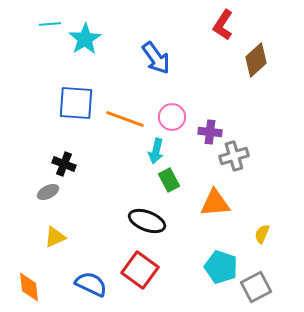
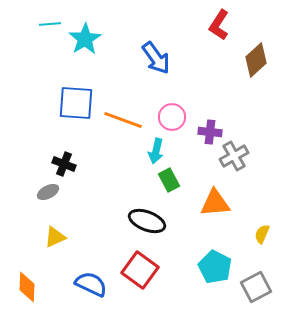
red L-shape: moved 4 px left
orange line: moved 2 px left, 1 px down
gray cross: rotated 12 degrees counterclockwise
cyan pentagon: moved 6 px left; rotated 8 degrees clockwise
orange diamond: moved 2 px left; rotated 8 degrees clockwise
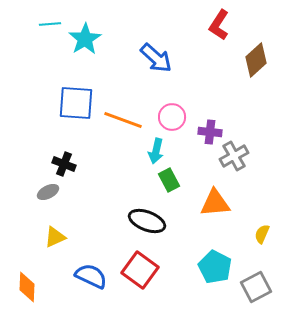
blue arrow: rotated 12 degrees counterclockwise
blue semicircle: moved 8 px up
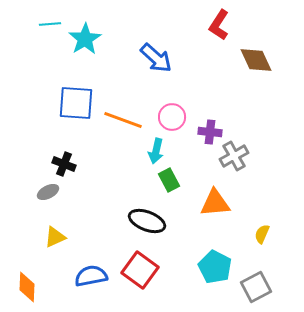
brown diamond: rotated 72 degrees counterclockwise
blue semicircle: rotated 36 degrees counterclockwise
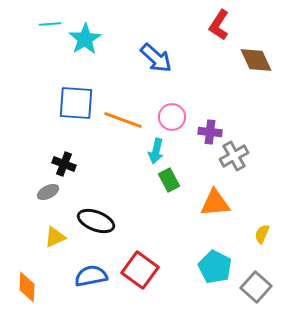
black ellipse: moved 51 px left
gray square: rotated 20 degrees counterclockwise
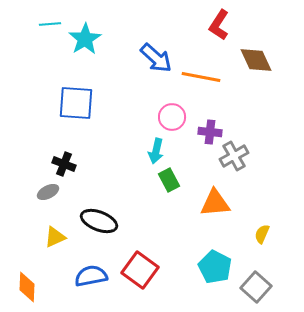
orange line: moved 78 px right, 43 px up; rotated 9 degrees counterclockwise
black ellipse: moved 3 px right
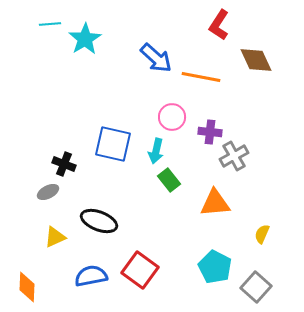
blue square: moved 37 px right, 41 px down; rotated 9 degrees clockwise
green rectangle: rotated 10 degrees counterclockwise
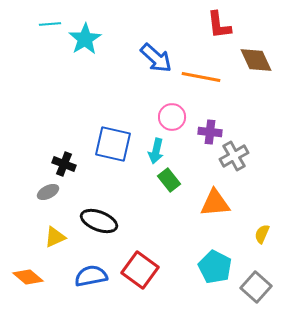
red L-shape: rotated 40 degrees counterclockwise
orange diamond: moved 1 px right, 10 px up; rotated 52 degrees counterclockwise
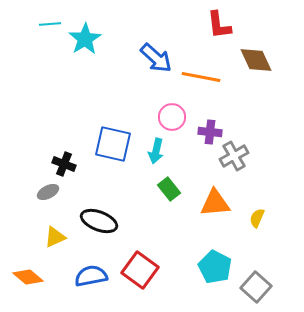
green rectangle: moved 9 px down
yellow semicircle: moved 5 px left, 16 px up
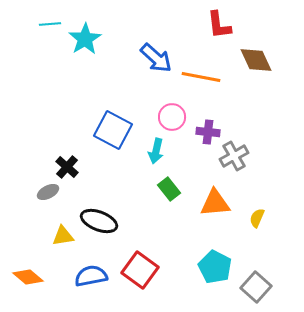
purple cross: moved 2 px left
blue square: moved 14 px up; rotated 15 degrees clockwise
black cross: moved 3 px right, 3 px down; rotated 20 degrees clockwise
yellow triangle: moved 8 px right, 1 px up; rotated 15 degrees clockwise
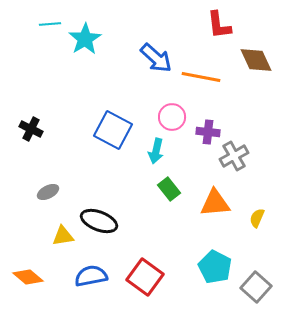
black cross: moved 36 px left, 38 px up; rotated 15 degrees counterclockwise
red square: moved 5 px right, 7 px down
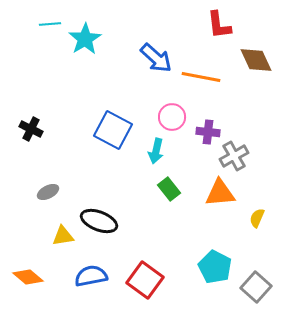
orange triangle: moved 5 px right, 10 px up
red square: moved 3 px down
